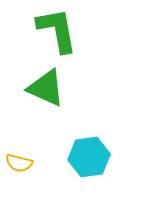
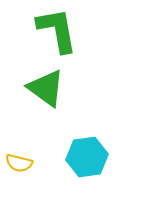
green triangle: rotated 12 degrees clockwise
cyan hexagon: moved 2 px left
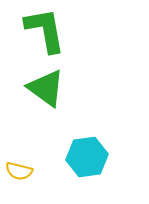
green L-shape: moved 12 px left
yellow semicircle: moved 8 px down
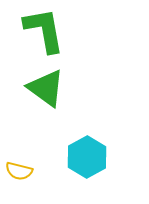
green L-shape: moved 1 px left
cyan hexagon: rotated 21 degrees counterclockwise
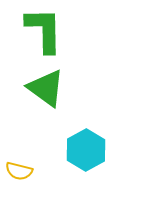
green L-shape: rotated 9 degrees clockwise
cyan hexagon: moved 1 px left, 7 px up
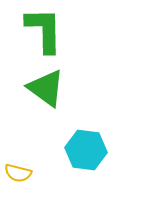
cyan hexagon: rotated 24 degrees counterclockwise
yellow semicircle: moved 1 px left, 2 px down
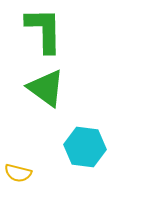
cyan hexagon: moved 1 px left, 3 px up
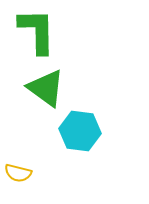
green L-shape: moved 7 px left, 1 px down
cyan hexagon: moved 5 px left, 16 px up
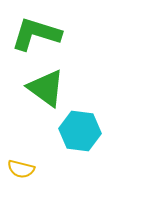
green L-shape: moved 1 px left, 3 px down; rotated 72 degrees counterclockwise
yellow semicircle: moved 3 px right, 4 px up
